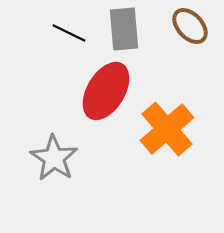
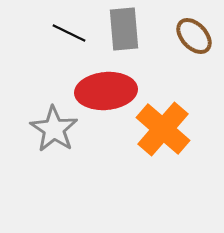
brown ellipse: moved 4 px right, 10 px down
red ellipse: rotated 54 degrees clockwise
orange cross: moved 4 px left; rotated 8 degrees counterclockwise
gray star: moved 29 px up
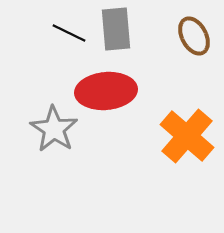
gray rectangle: moved 8 px left
brown ellipse: rotated 15 degrees clockwise
orange cross: moved 24 px right, 7 px down
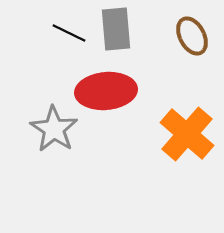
brown ellipse: moved 2 px left
orange cross: moved 2 px up
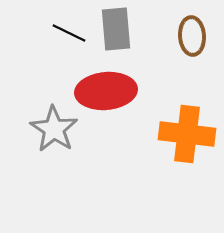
brown ellipse: rotated 24 degrees clockwise
orange cross: rotated 34 degrees counterclockwise
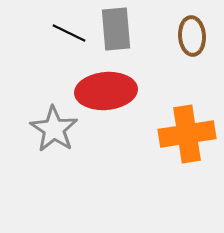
orange cross: rotated 16 degrees counterclockwise
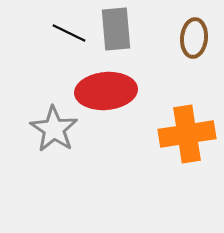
brown ellipse: moved 2 px right, 2 px down; rotated 9 degrees clockwise
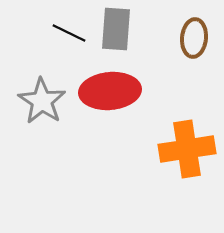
gray rectangle: rotated 9 degrees clockwise
red ellipse: moved 4 px right
gray star: moved 12 px left, 28 px up
orange cross: moved 15 px down
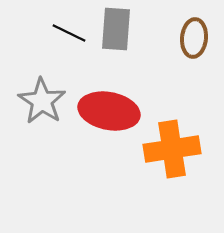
red ellipse: moved 1 px left, 20 px down; rotated 16 degrees clockwise
orange cross: moved 15 px left
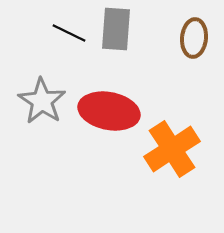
orange cross: rotated 24 degrees counterclockwise
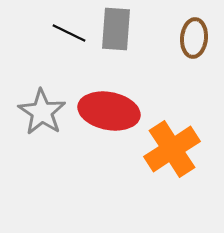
gray star: moved 11 px down
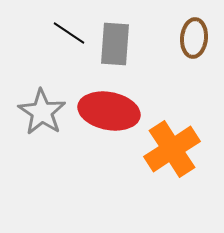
gray rectangle: moved 1 px left, 15 px down
black line: rotated 8 degrees clockwise
